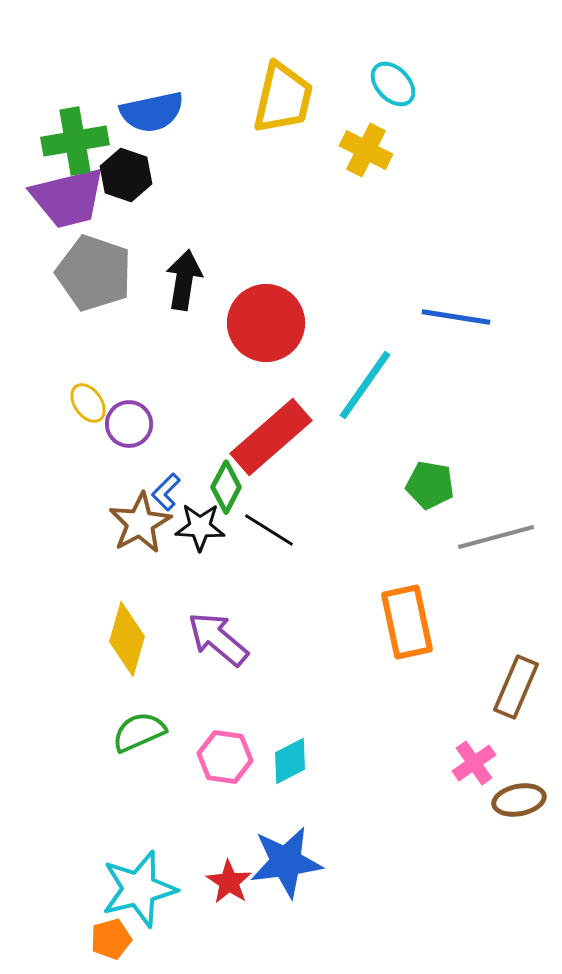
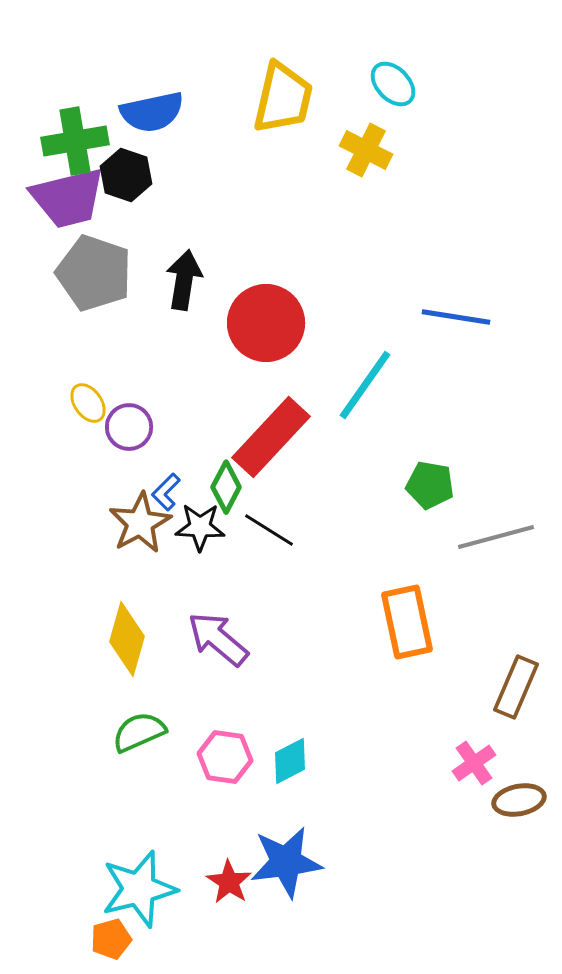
purple circle: moved 3 px down
red rectangle: rotated 6 degrees counterclockwise
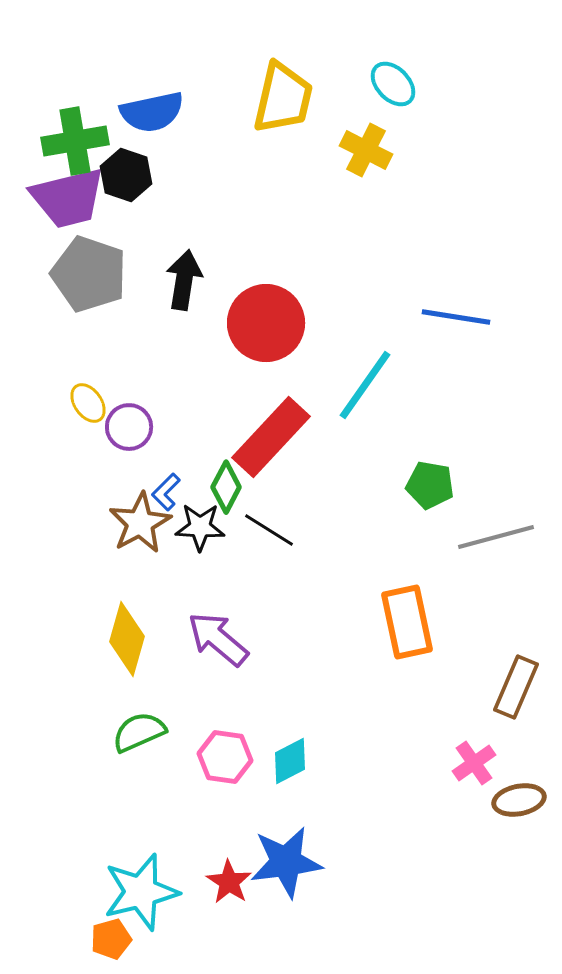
gray pentagon: moved 5 px left, 1 px down
cyan star: moved 2 px right, 3 px down
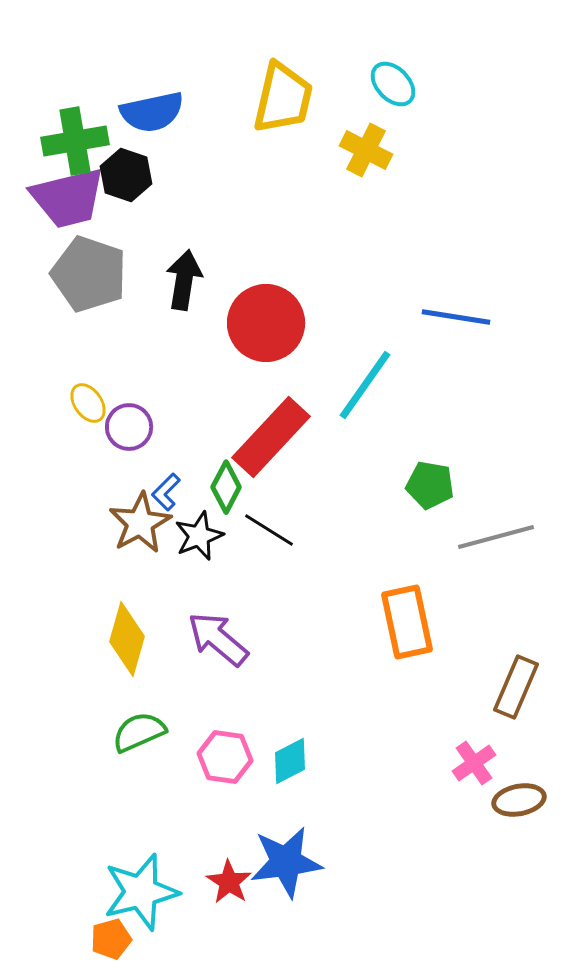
black star: moved 1 px left, 9 px down; rotated 24 degrees counterclockwise
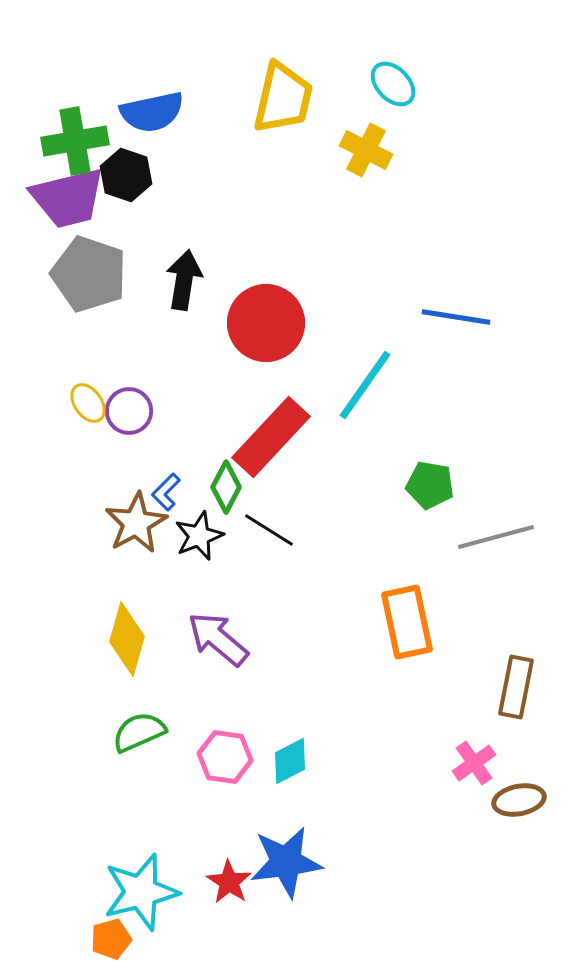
purple circle: moved 16 px up
brown star: moved 4 px left
brown rectangle: rotated 12 degrees counterclockwise
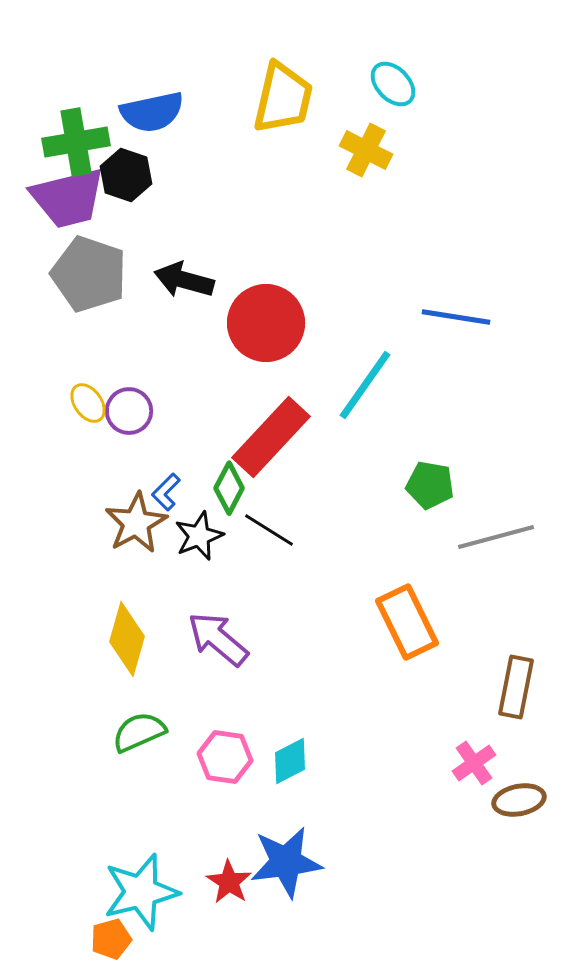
green cross: moved 1 px right, 1 px down
black arrow: rotated 84 degrees counterclockwise
green diamond: moved 3 px right, 1 px down
orange rectangle: rotated 14 degrees counterclockwise
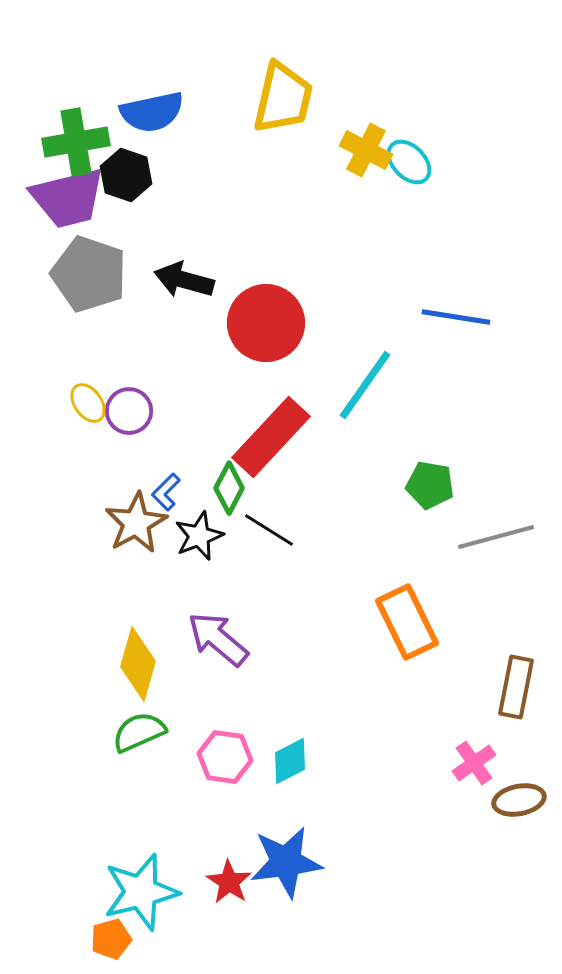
cyan ellipse: moved 16 px right, 78 px down
yellow diamond: moved 11 px right, 25 px down
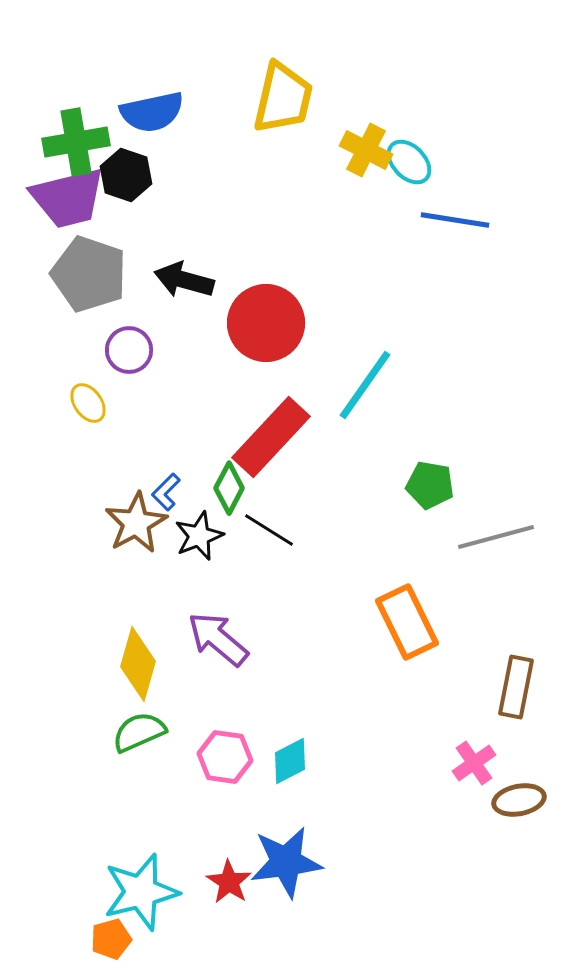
blue line: moved 1 px left, 97 px up
purple circle: moved 61 px up
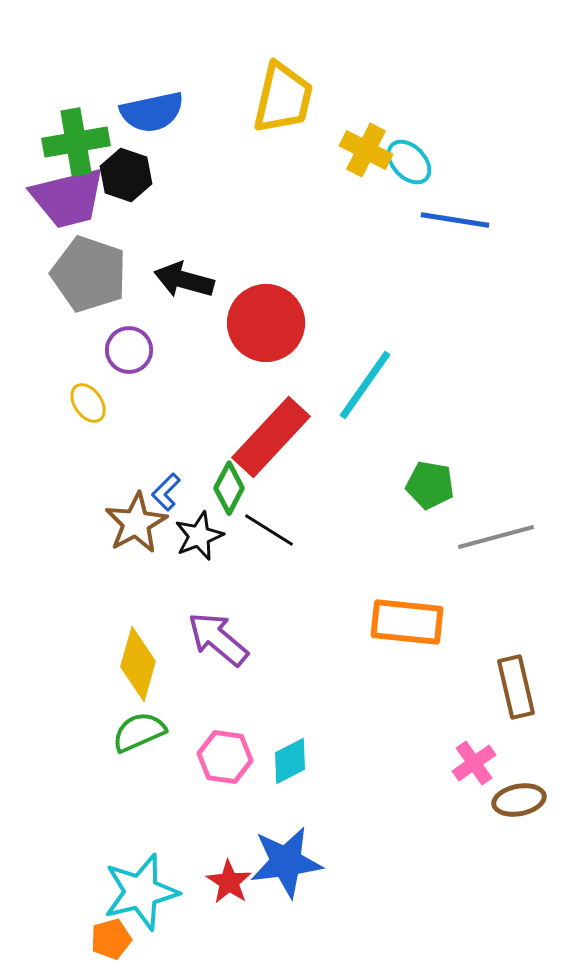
orange rectangle: rotated 58 degrees counterclockwise
brown rectangle: rotated 24 degrees counterclockwise
